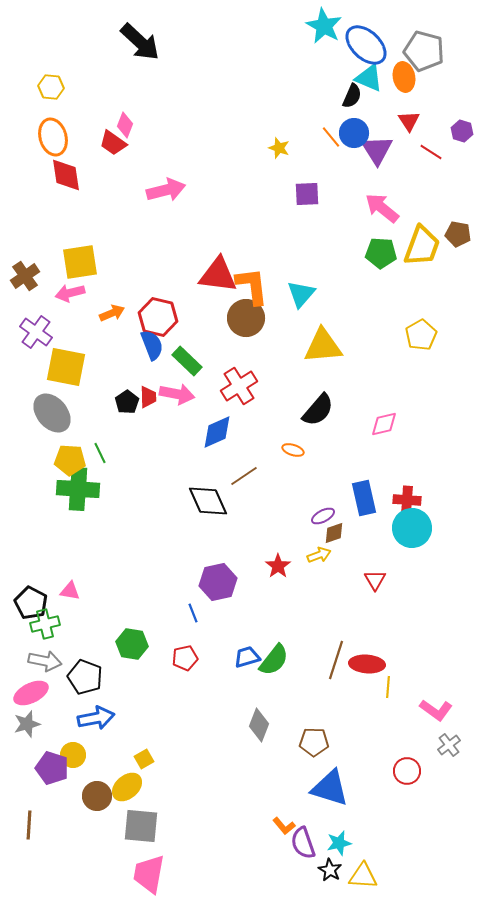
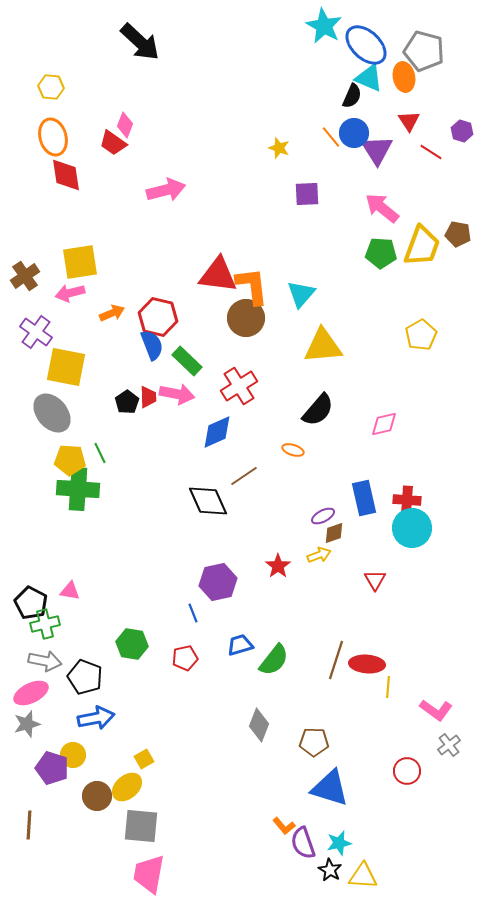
blue trapezoid at (247, 657): moved 7 px left, 12 px up
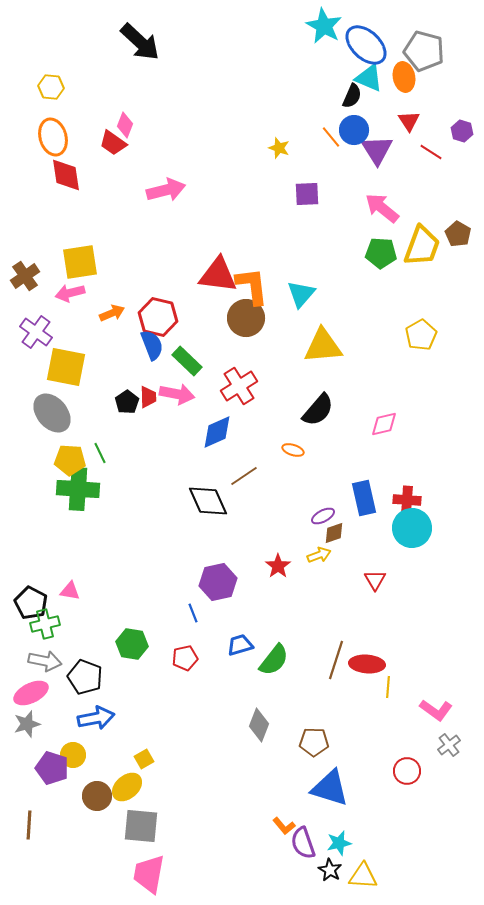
blue circle at (354, 133): moved 3 px up
brown pentagon at (458, 234): rotated 20 degrees clockwise
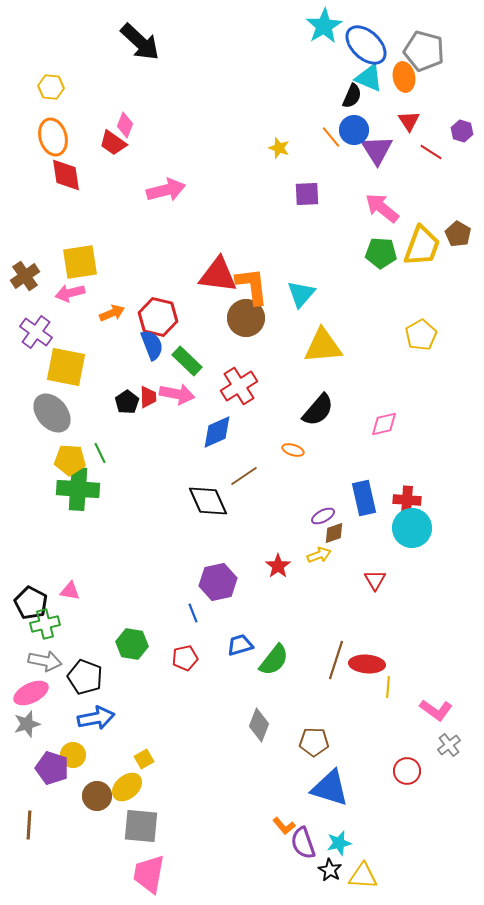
cyan star at (324, 26): rotated 12 degrees clockwise
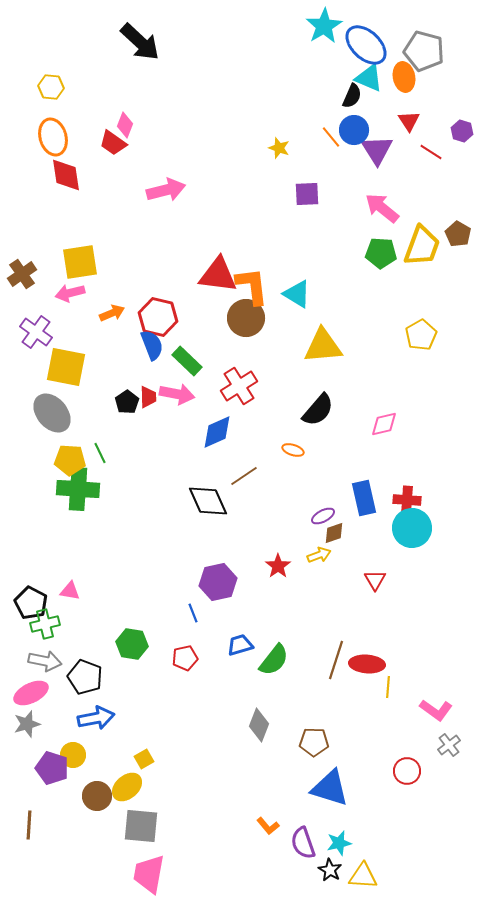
brown cross at (25, 276): moved 3 px left, 2 px up
cyan triangle at (301, 294): moved 4 px left; rotated 40 degrees counterclockwise
orange L-shape at (284, 826): moved 16 px left
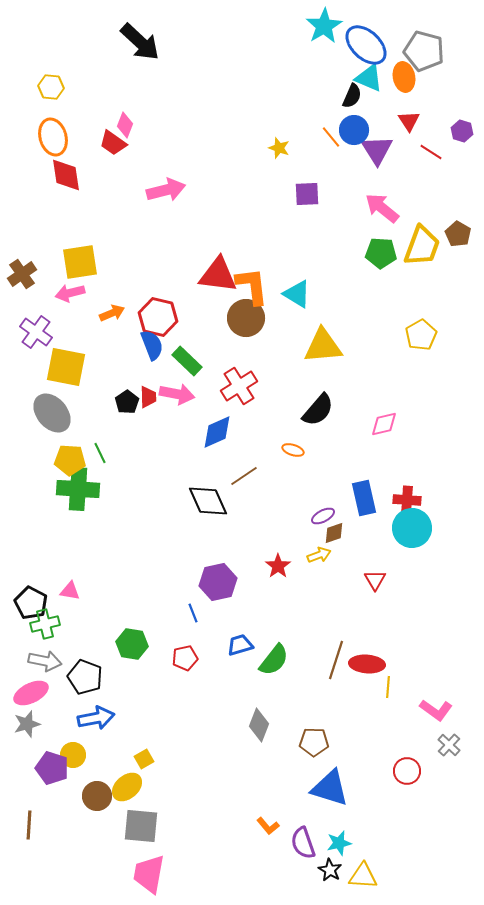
gray cross at (449, 745): rotated 10 degrees counterclockwise
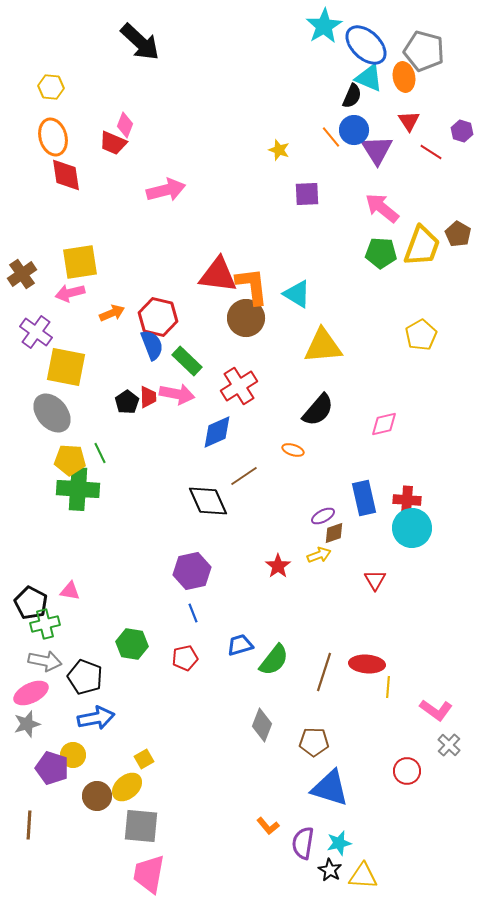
red trapezoid at (113, 143): rotated 12 degrees counterclockwise
yellow star at (279, 148): moved 2 px down
purple hexagon at (218, 582): moved 26 px left, 11 px up
brown line at (336, 660): moved 12 px left, 12 px down
gray diamond at (259, 725): moved 3 px right
purple semicircle at (303, 843): rotated 28 degrees clockwise
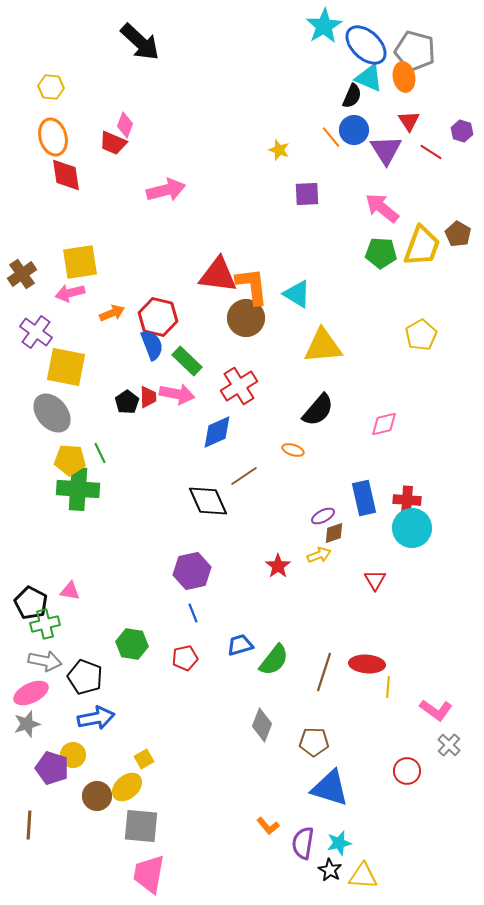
gray pentagon at (424, 51): moved 9 px left
purple triangle at (377, 150): moved 9 px right
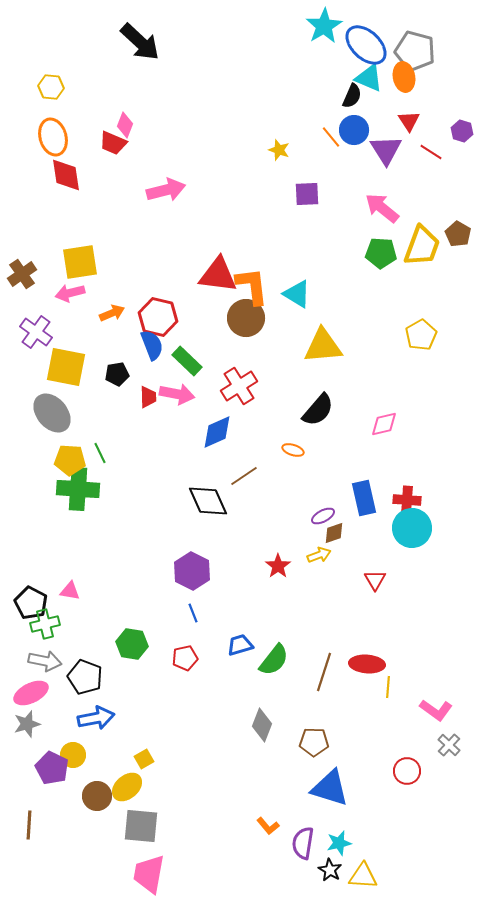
black pentagon at (127, 402): moved 10 px left, 28 px up; rotated 25 degrees clockwise
purple hexagon at (192, 571): rotated 21 degrees counterclockwise
purple pentagon at (52, 768): rotated 8 degrees clockwise
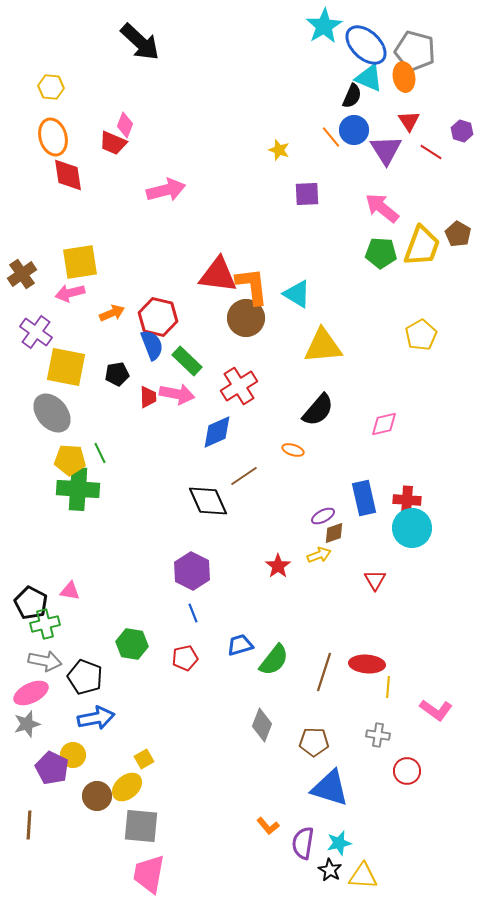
red diamond at (66, 175): moved 2 px right
gray cross at (449, 745): moved 71 px left, 10 px up; rotated 35 degrees counterclockwise
